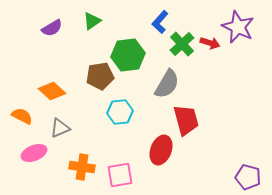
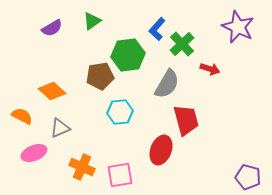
blue L-shape: moved 3 px left, 7 px down
red arrow: moved 26 px down
orange cross: rotated 15 degrees clockwise
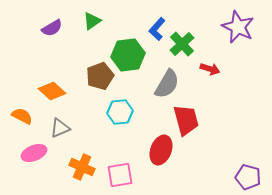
brown pentagon: rotated 12 degrees counterclockwise
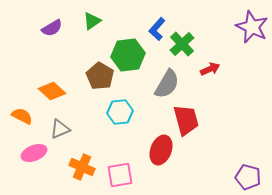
purple star: moved 14 px right
red arrow: rotated 42 degrees counterclockwise
brown pentagon: rotated 20 degrees counterclockwise
gray triangle: moved 1 px down
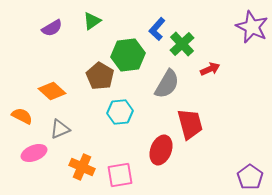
red trapezoid: moved 4 px right, 4 px down
purple pentagon: moved 2 px right; rotated 20 degrees clockwise
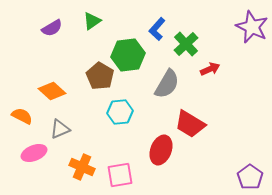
green cross: moved 4 px right
red trapezoid: rotated 136 degrees clockwise
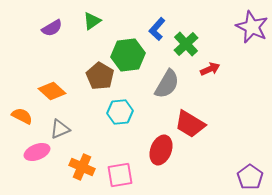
pink ellipse: moved 3 px right, 1 px up
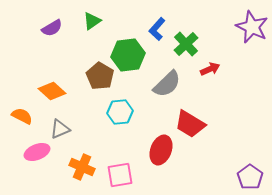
gray semicircle: rotated 16 degrees clockwise
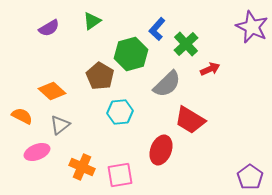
purple semicircle: moved 3 px left
green hexagon: moved 3 px right, 1 px up; rotated 8 degrees counterclockwise
red trapezoid: moved 4 px up
gray triangle: moved 4 px up; rotated 15 degrees counterclockwise
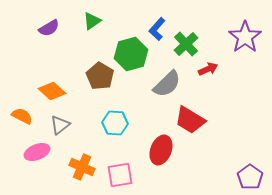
purple star: moved 7 px left, 10 px down; rotated 12 degrees clockwise
red arrow: moved 2 px left
cyan hexagon: moved 5 px left, 11 px down; rotated 10 degrees clockwise
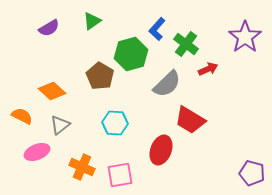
green cross: rotated 10 degrees counterclockwise
purple pentagon: moved 2 px right, 4 px up; rotated 20 degrees counterclockwise
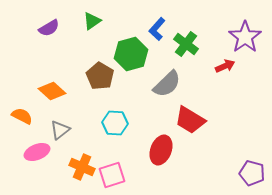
red arrow: moved 17 px right, 3 px up
gray triangle: moved 5 px down
pink square: moved 8 px left; rotated 8 degrees counterclockwise
